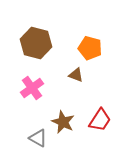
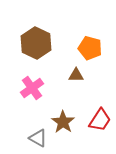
brown hexagon: rotated 12 degrees clockwise
brown triangle: rotated 21 degrees counterclockwise
brown star: rotated 10 degrees clockwise
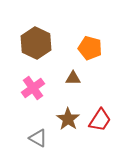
brown triangle: moved 3 px left, 3 px down
pink cross: moved 1 px right
brown star: moved 5 px right, 3 px up
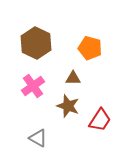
pink cross: moved 2 px up
brown star: moved 13 px up; rotated 15 degrees counterclockwise
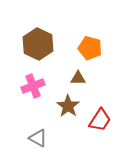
brown hexagon: moved 2 px right, 1 px down
brown triangle: moved 5 px right
pink cross: rotated 15 degrees clockwise
brown star: rotated 15 degrees clockwise
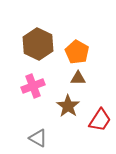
orange pentagon: moved 13 px left, 4 px down; rotated 15 degrees clockwise
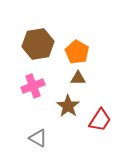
brown hexagon: rotated 24 degrees clockwise
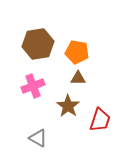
orange pentagon: rotated 20 degrees counterclockwise
red trapezoid: rotated 15 degrees counterclockwise
